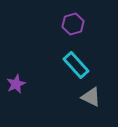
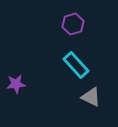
purple star: rotated 18 degrees clockwise
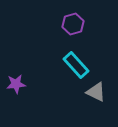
gray triangle: moved 5 px right, 5 px up
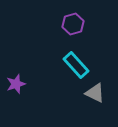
purple star: rotated 12 degrees counterclockwise
gray triangle: moved 1 px left, 1 px down
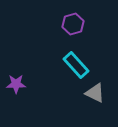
purple star: rotated 18 degrees clockwise
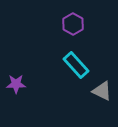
purple hexagon: rotated 15 degrees counterclockwise
gray triangle: moved 7 px right, 2 px up
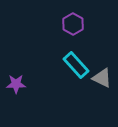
gray triangle: moved 13 px up
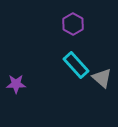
gray triangle: rotated 15 degrees clockwise
